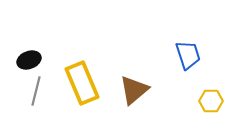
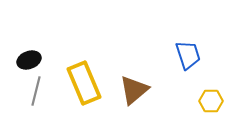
yellow rectangle: moved 2 px right
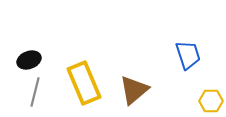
gray line: moved 1 px left, 1 px down
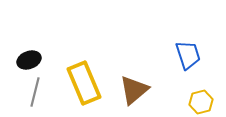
yellow hexagon: moved 10 px left, 1 px down; rotated 15 degrees counterclockwise
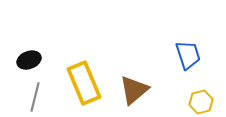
gray line: moved 5 px down
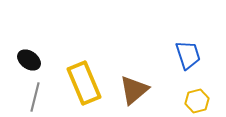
black ellipse: rotated 55 degrees clockwise
yellow hexagon: moved 4 px left, 1 px up
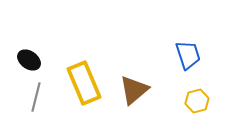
gray line: moved 1 px right
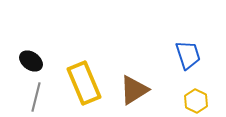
black ellipse: moved 2 px right, 1 px down
brown triangle: rotated 8 degrees clockwise
yellow hexagon: moved 1 px left; rotated 20 degrees counterclockwise
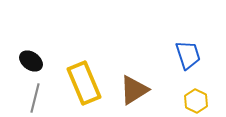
gray line: moved 1 px left, 1 px down
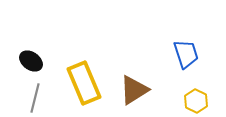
blue trapezoid: moved 2 px left, 1 px up
